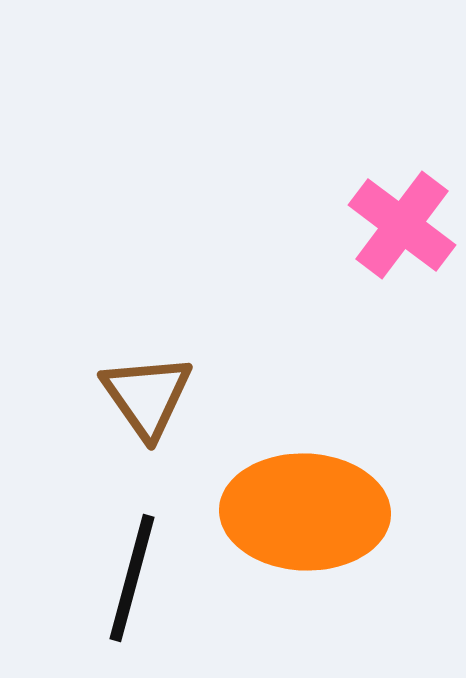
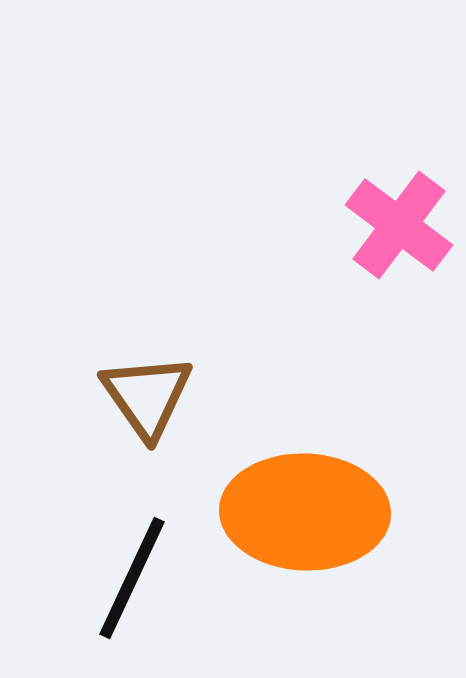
pink cross: moved 3 px left
black line: rotated 10 degrees clockwise
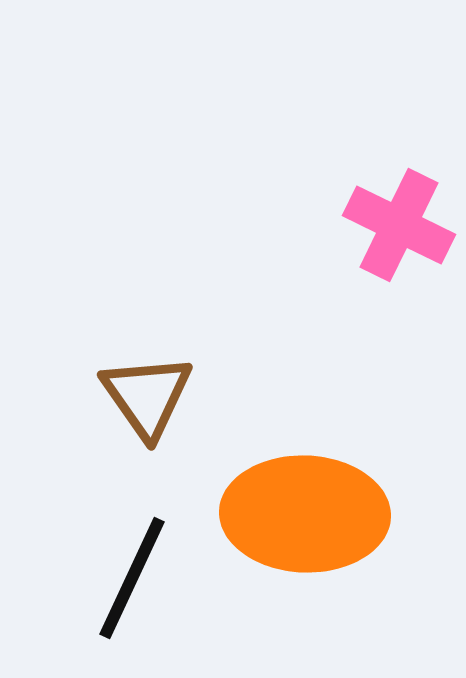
pink cross: rotated 11 degrees counterclockwise
orange ellipse: moved 2 px down
